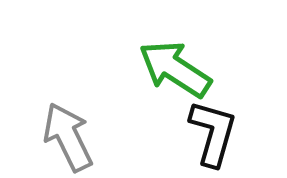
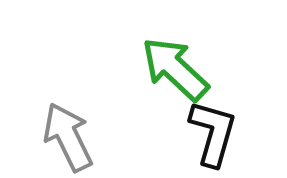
green arrow: rotated 10 degrees clockwise
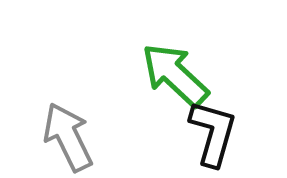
green arrow: moved 6 px down
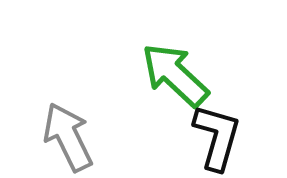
black L-shape: moved 4 px right, 4 px down
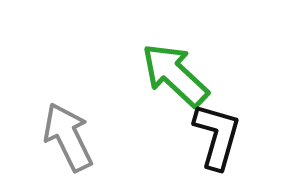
black L-shape: moved 1 px up
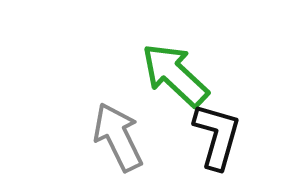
gray arrow: moved 50 px right
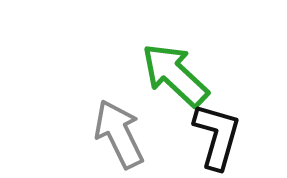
gray arrow: moved 1 px right, 3 px up
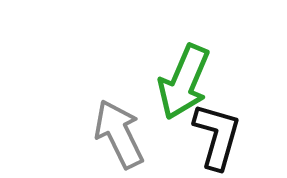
green arrow: moved 9 px right, 7 px down; rotated 110 degrees counterclockwise
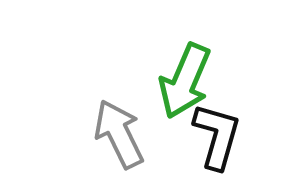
green arrow: moved 1 px right, 1 px up
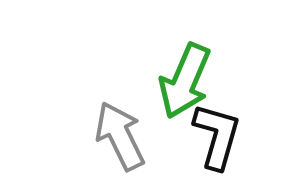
gray arrow: moved 1 px right, 2 px down
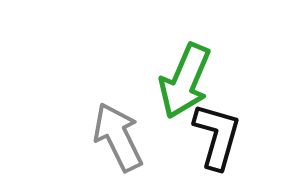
gray arrow: moved 2 px left, 1 px down
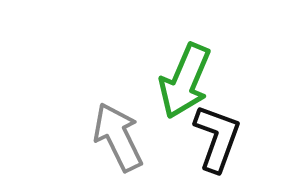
black L-shape: moved 2 px down; rotated 4 degrees clockwise
